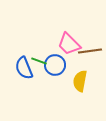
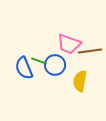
pink trapezoid: rotated 25 degrees counterclockwise
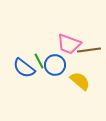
brown line: moved 1 px left, 1 px up
green line: rotated 42 degrees clockwise
blue semicircle: rotated 30 degrees counterclockwise
yellow semicircle: rotated 120 degrees clockwise
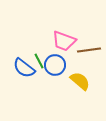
pink trapezoid: moved 5 px left, 3 px up
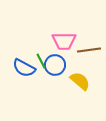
pink trapezoid: rotated 20 degrees counterclockwise
green line: moved 2 px right
blue semicircle: rotated 10 degrees counterclockwise
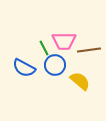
green line: moved 3 px right, 13 px up
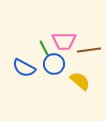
blue circle: moved 1 px left, 1 px up
